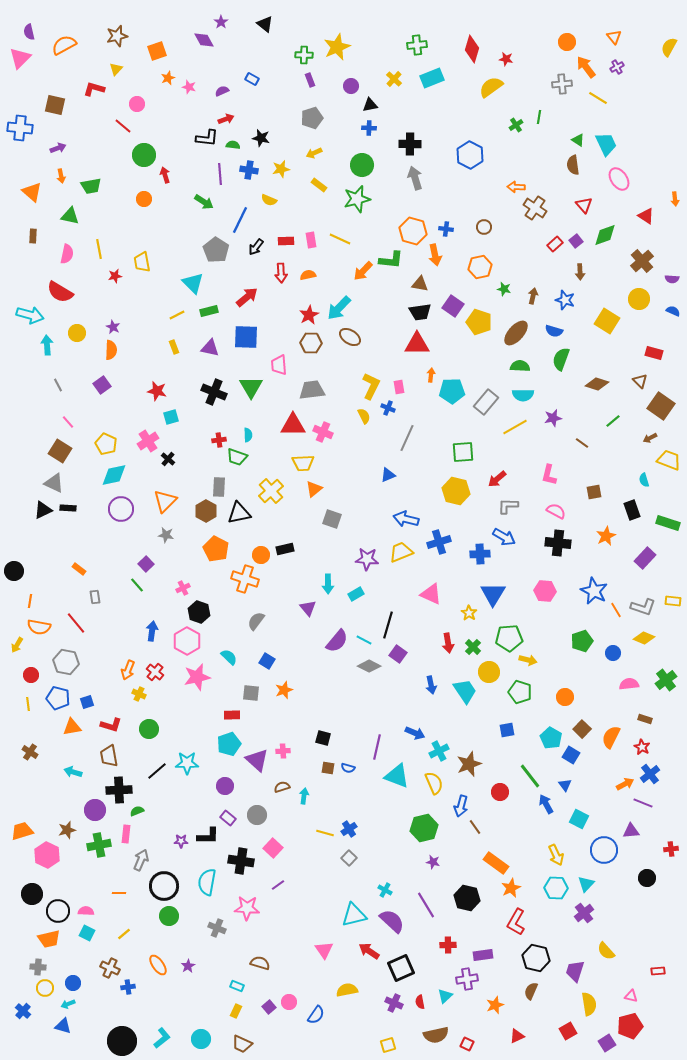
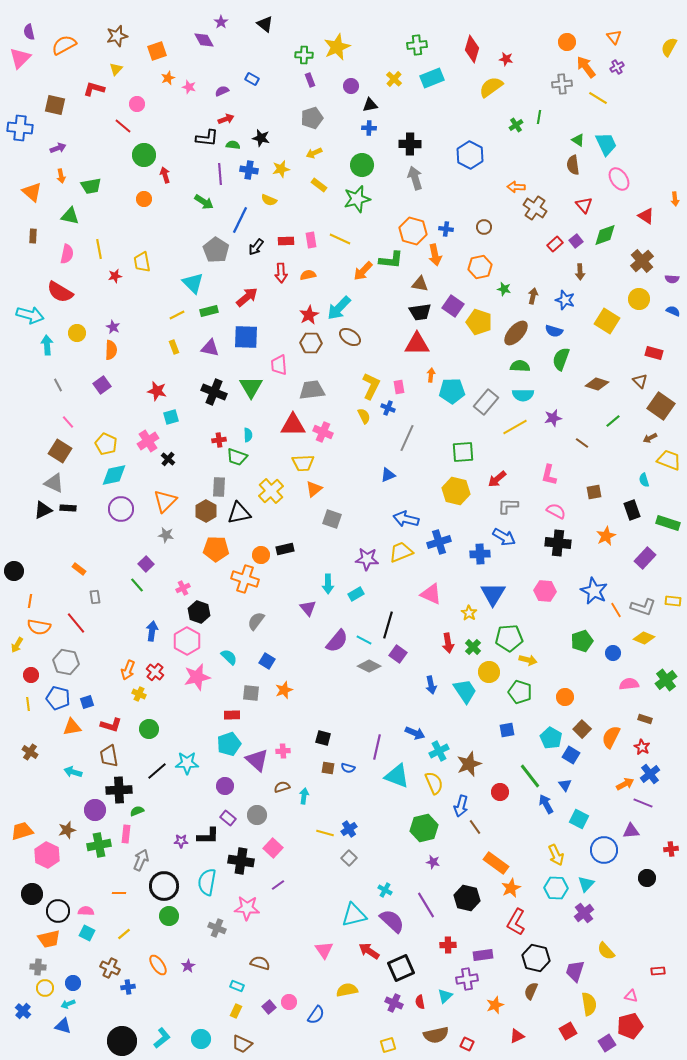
orange pentagon at (216, 549): rotated 25 degrees counterclockwise
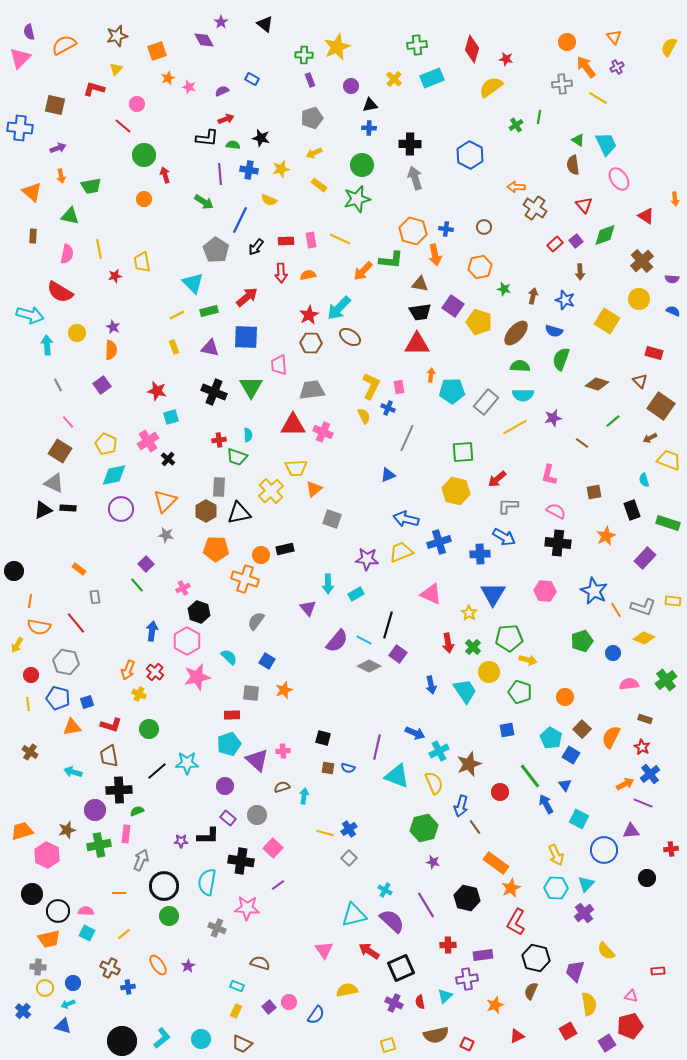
yellow trapezoid at (303, 463): moved 7 px left, 5 px down
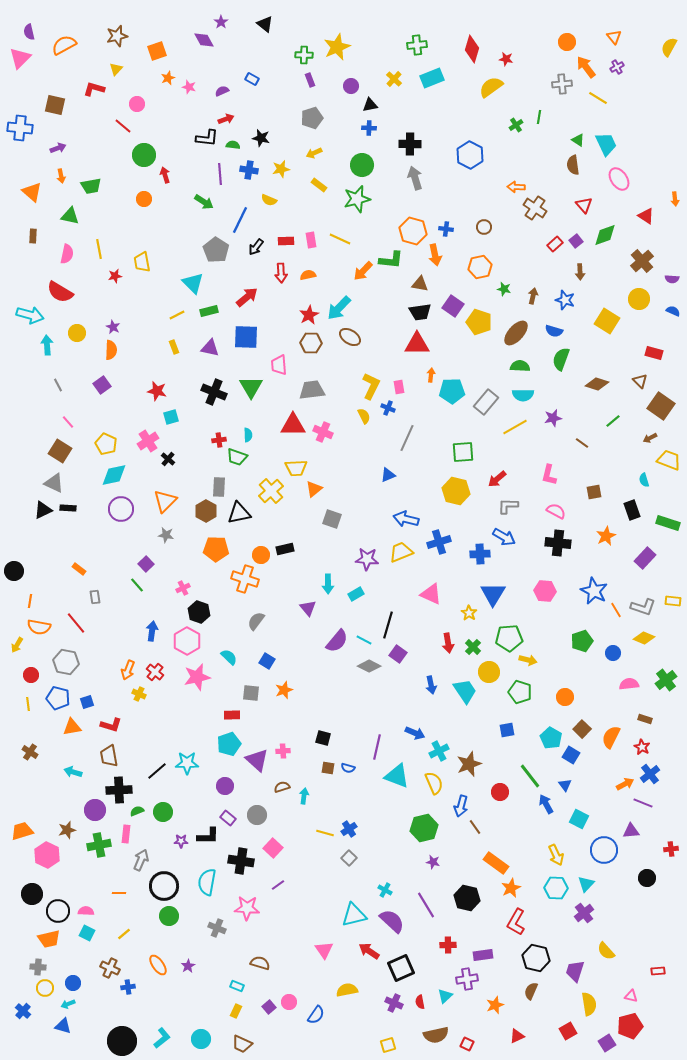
green circle at (149, 729): moved 14 px right, 83 px down
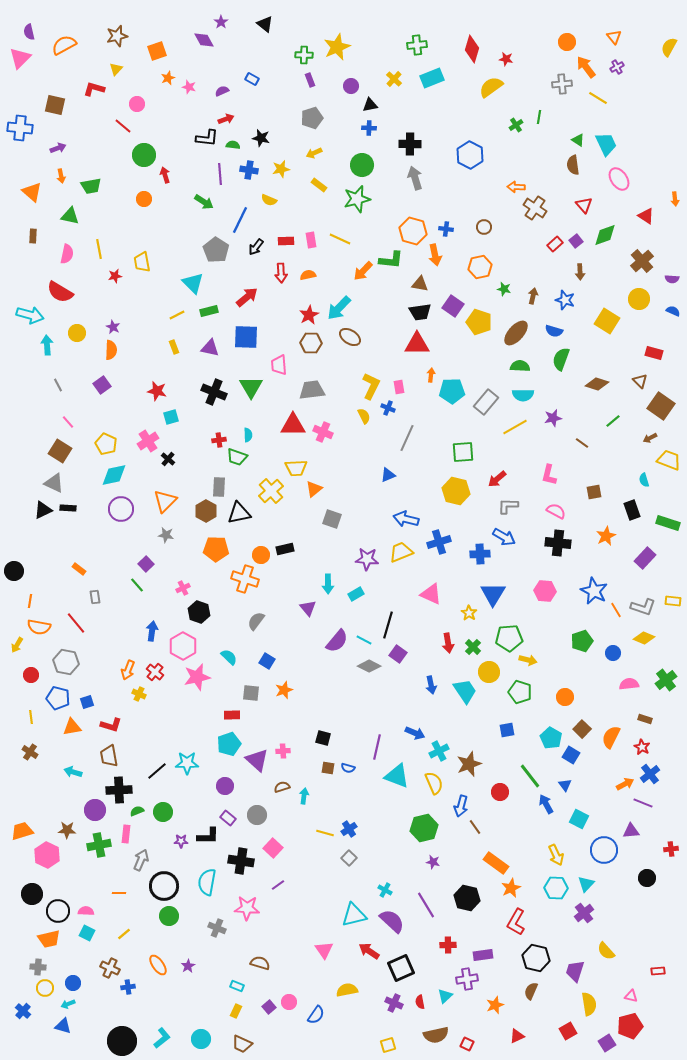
pink hexagon at (187, 641): moved 4 px left, 5 px down
yellow line at (28, 704): moved 3 px right, 13 px down
brown star at (67, 830): rotated 18 degrees clockwise
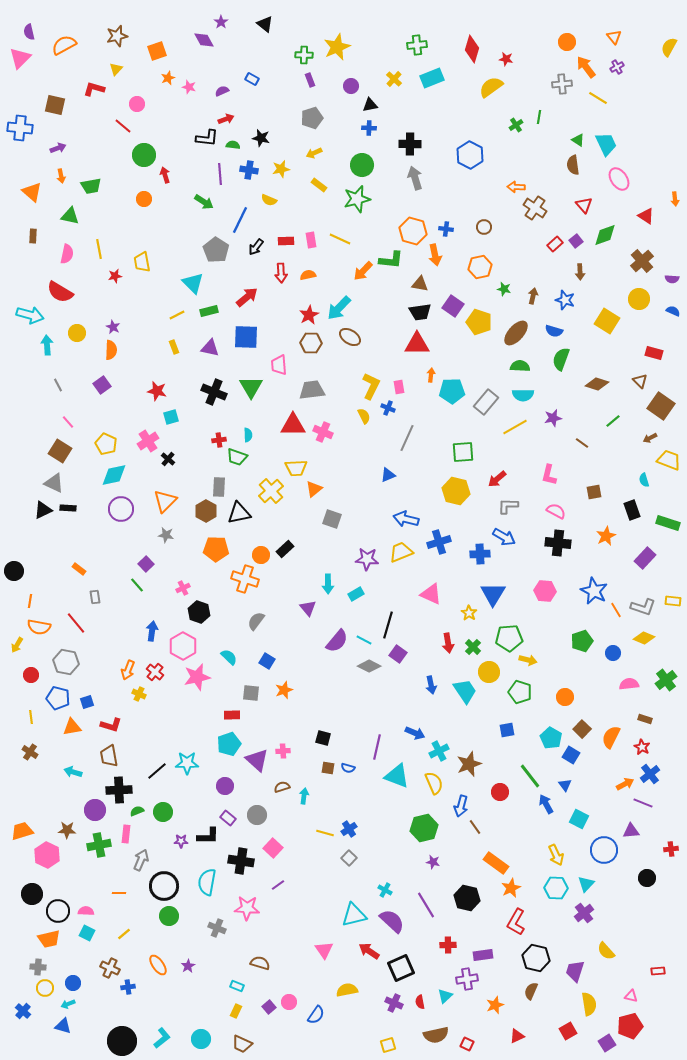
black rectangle at (285, 549): rotated 30 degrees counterclockwise
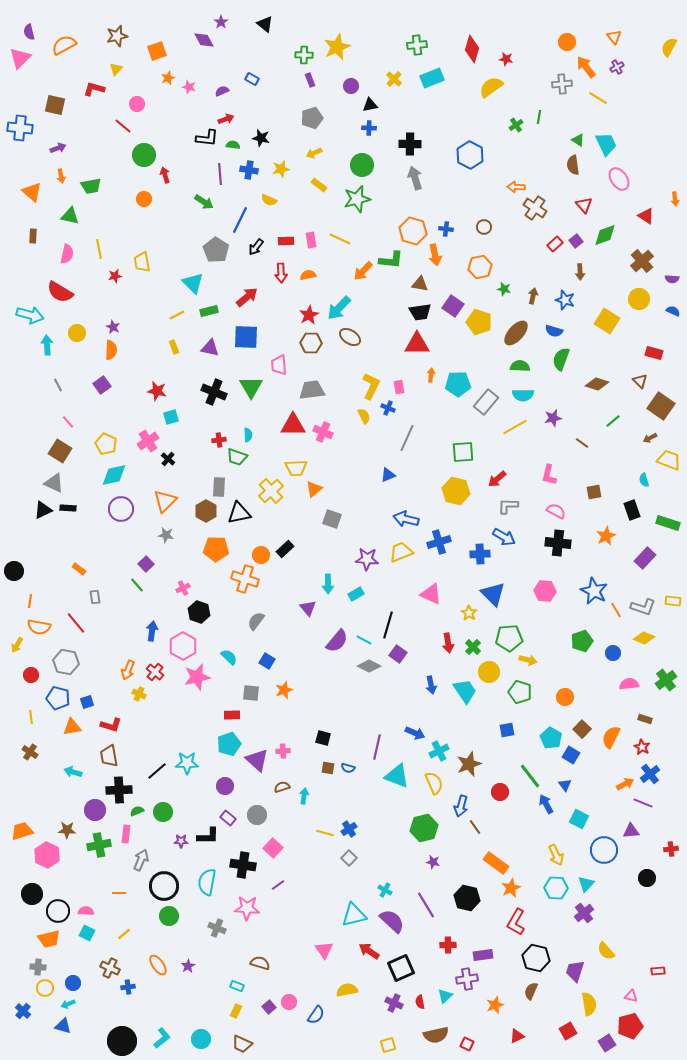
cyan pentagon at (452, 391): moved 6 px right, 7 px up
blue triangle at (493, 594): rotated 16 degrees counterclockwise
black cross at (241, 861): moved 2 px right, 4 px down
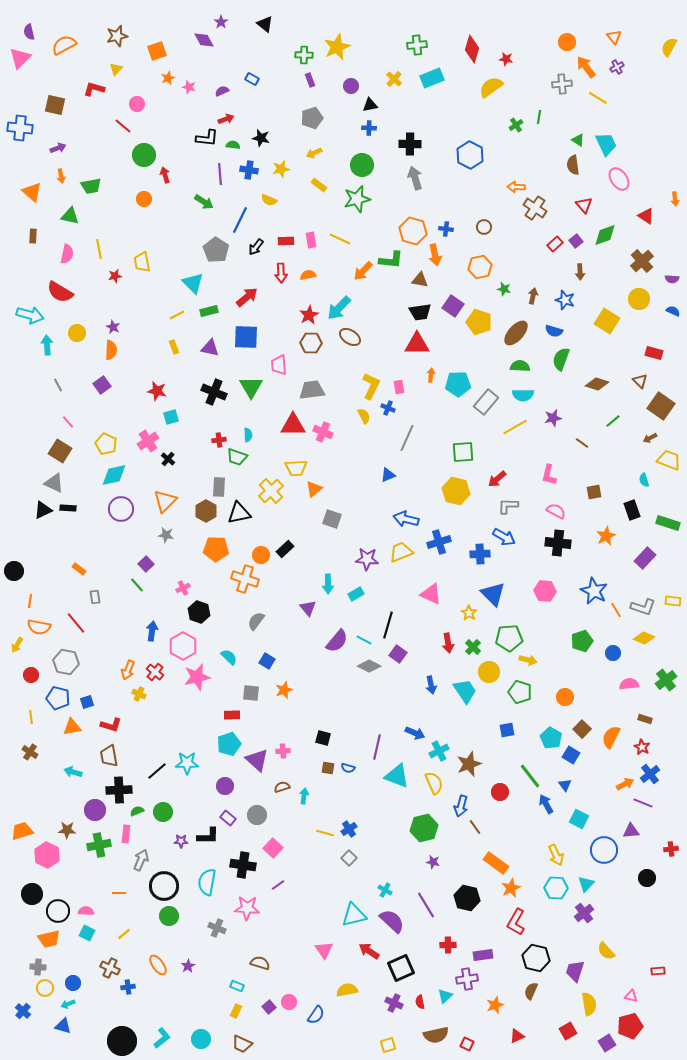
brown triangle at (420, 284): moved 4 px up
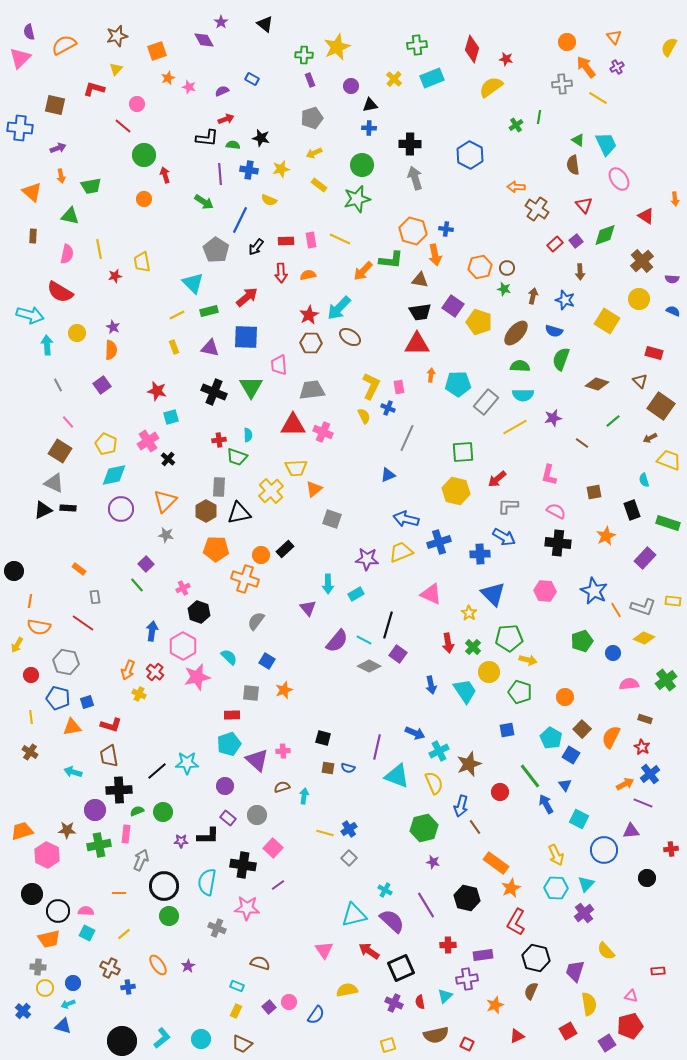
brown cross at (535, 208): moved 2 px right, 1 px down
brown circle at (484, 227): moved 23 px right, 41 px down
red line at (76, 623): moved 7 px right; rotated 15 degrees counterclockwise
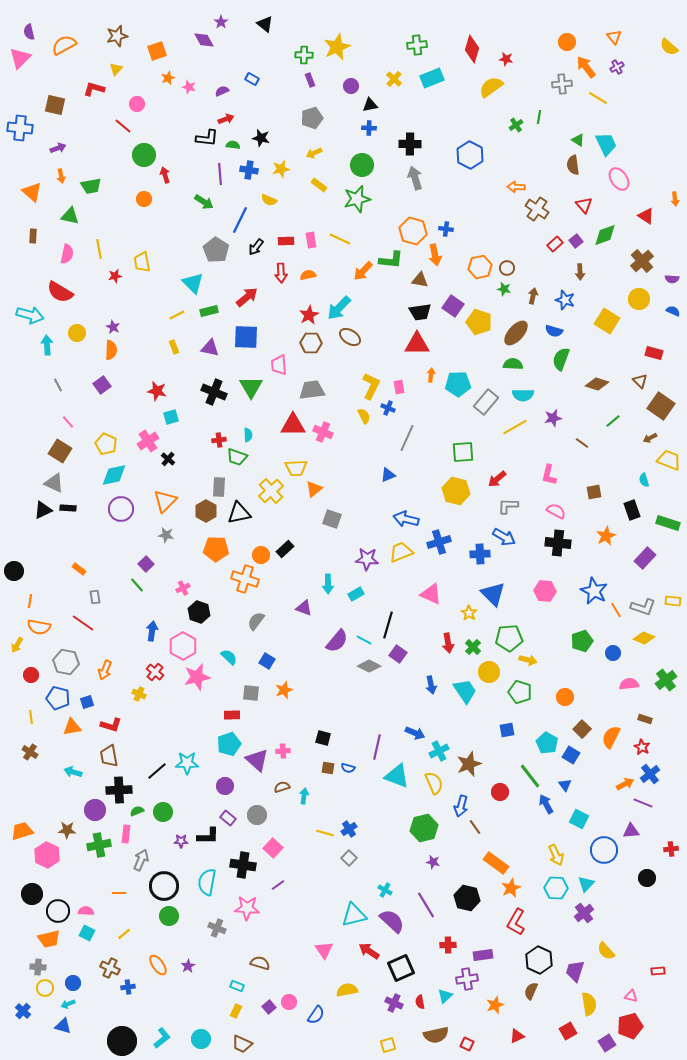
yellow semicircle at (669, 47): rotated 78 degrees counterclockwise
green semicircle at (520, 366): moved 7 px left, 2 px up
purple triangle at (308, 608): moved 4 px left; rotated 30 degrees counterclockwise
orange arrow at (128, 670): moved 23 px left
cyan pentagon at (551, 738): moved 4 px left, 5 px down
black hexagon at (536, 958): moved 3 px right, 2 px down; rotated 12 degrees clockwise
